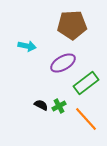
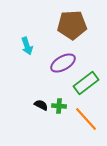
cyan arrow: rotated 60 degrees clockwise
green cross: rotated 32 degrees clockwise
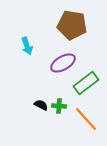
brown pentagon: rotated 12 degrees clockwise
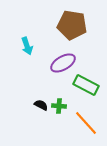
green rectangle: moved 2 px down; rotated 65 degrees clockwise
orange line: moved 4 px down
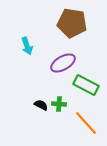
brown pentagon: moved 2 px up
green cross: moved 2 px up
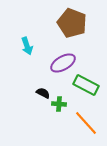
brown pentagon: rotated 12 degrees clockwise
black semicircle: moved 2 px right, 12 px up
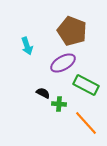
brown pentagon: moved 8 px down
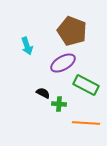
orange line: rotated 44 degrees counterclockwise
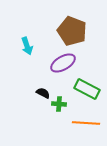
green rectangle: moved 1 px right, 4 px down
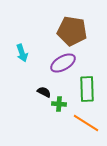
brown pentagon: rotated 12 degrees counterclockwise
cyan arrow: moved 5 px left, 7 px down
green rectangle: rotated 60 degrees clockwise
black semicircle: moved 1 px right, 1 px up
orange line: rotated 28 degrees clockwise
